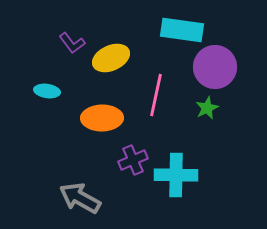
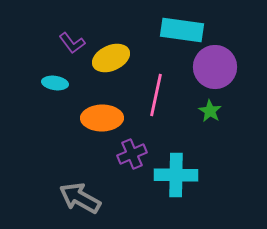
cyan ellipse: moved 8 px right, 8 px up
green star: moved 3 px right, 3 px down; rotated 15 degrees counterclockwise
purple cross: moved 1 px left, 6 px up
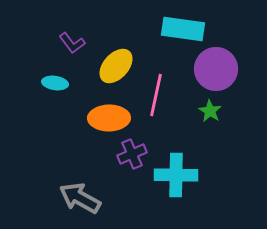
cyan rectangle: moved 1 px right, 1 px up
yellow ellipse: moved 5 px right, 8 px down; rotated 24 degrees counterclockwise
purple circle: moved 1 px right, 2 px down
orange ellipse: moved 7 px right
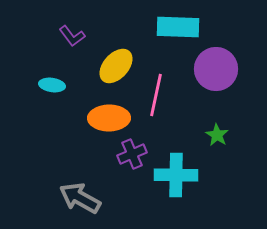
cyan rectangle: moved 5 px left, 2 px up; rotated 6 degrees counterclockwise
purple L-shape: moved 7 px up
cyan ellipse: moved 3 px left, 2 px down
green star: moved 7 px right, 24 px down
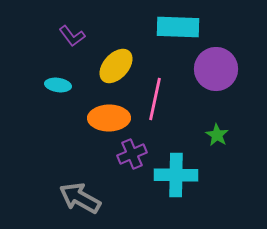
cyan ellipse: moved 6 px right
pink line: moved 1 px left, 4 px down
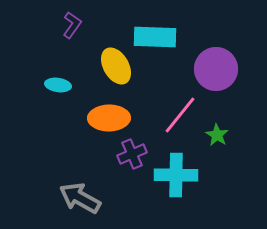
cyan rectangle: moved 23 px left, 10 px down
purple L-shape: moved 11 px up; rotated 108 degrees counterclockwise
yellow ellipse: rotated 72 degrees counterclockwise
pink line: moved 25 px right, 16 px down; rotated 27 degrees clockwise
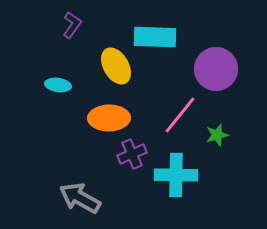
green star: rotated 25 degrees clockwise
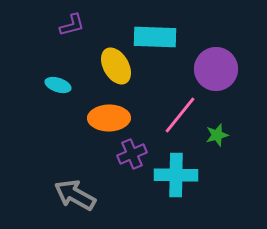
purple L-shape: rotated 40 degrees clockwise
cyan ellipse: rotated 10 degrees clockwise
gray arrow: moved 5 px left, 3 px up
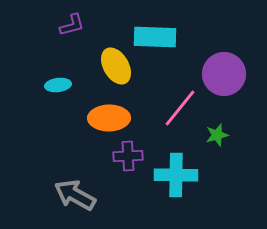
purple circle: moved 8 px right, 5 px down
cyan ellipse: rotated 25 degrees counterclockwise
pink line: moved 7 px up
purple cross: moved 4 px left, 2 px down; rotated 20 degrees clockwise
